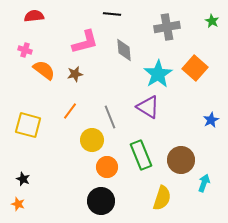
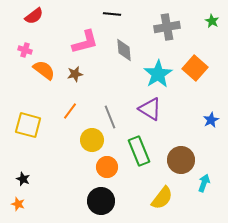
red semicircle: rotated 150 degrees clockwise
purple triangle: moved 2 px right, 2 px down
green rectangle: moved 2 px left, 4 px up
yellow semicircle: rotated 20 degrees clockwise
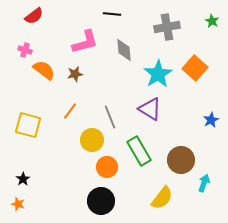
green rectangle: rotated 8 degrees counterclockwise
black star: rotated 16 degrees clockwise
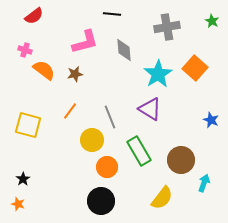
blue star: rotated 21 degrees counterclockwise
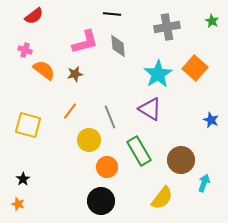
gray diamond: moved 6 px left, 4 px up
yellow circle: moved 3 px left
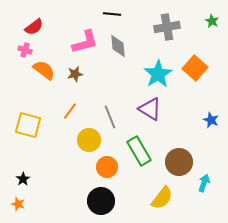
red semicircle: moved 11 px down
brown circle: moved 2 px left, 2 px down
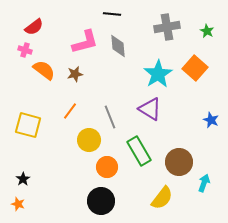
green star: moved 5 px left, 10 px down
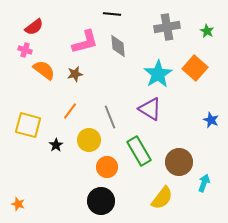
black star: moved 33 px right, 34 px up
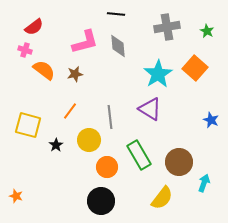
black line: moved 4 px right
gray line: rotated 15 degrees clockwise
green rectangle: moved 4 px down
orange star: moved 2 px left, 8 px up
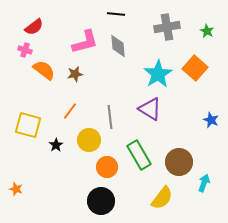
orange star: moved 7 px up
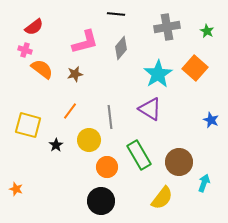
gray diamond: moved 3 px right, 2 px down; rotated 45 degrees clockwise
orange semicircle: moved 2 px left, 1 px up
